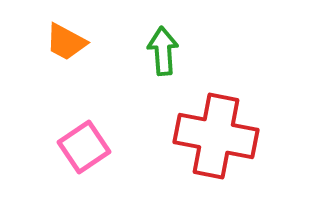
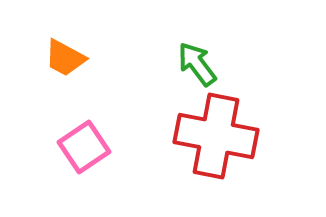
orange trapezoid: moved 1 px left, 16 px down
green arrow: moved 34 px right, 13 px down; rotated 33 degrees counterclockwise
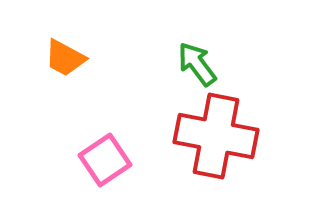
pink square: moved 21 px right, 13 px down
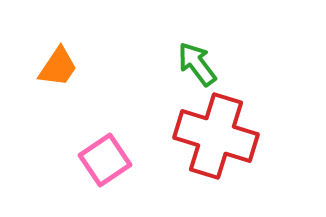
orange trapezoid: moved 7 px left, 9 px down; rotated 84 degrees counterclockwise
red cross: rotated 6 degrees clockwise
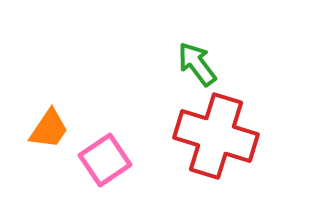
orange trapezoid: moved 9 px left, 62 px down
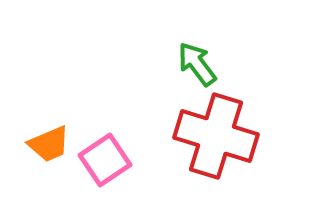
orange trapezoid: moved 15 px down; rotated 33 degrees clockwise
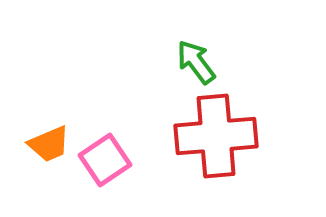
green arrow: moved 1 px left, 2 px up
red cross: rotated 22 degrees counterclockwise
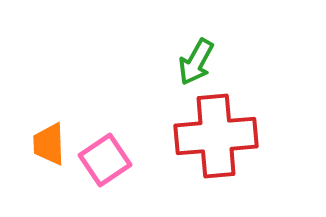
green arrow: rotated 114 degrees counterclockwise
orange trapezoid: rotated 111 degrees clockwise
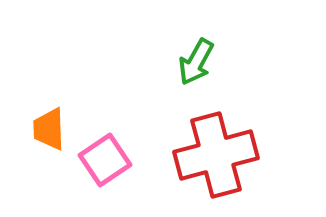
red cross: moved 19 px down; rotated 10 degrees counterclockwise
orange trapezoid: moved 15 px up
